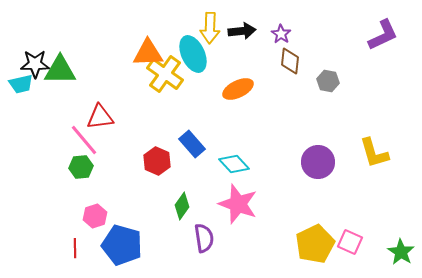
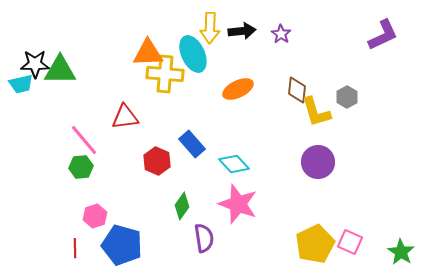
brown diamond: moved 7 px right, 29 px down
yellow cross: rotated 30 degrees counterclockwise
gray hexagon: moved 19 px right, 16 px down; rotated 20 degrees clockwise
red triangle: moved 25 px right
yellow L-shape: moved 58 px left, 41 px up
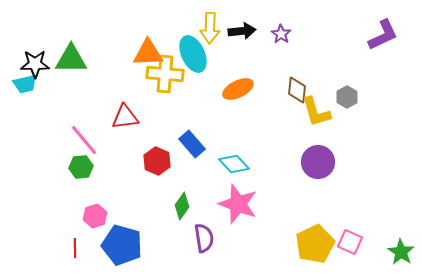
green triangle: moved 11 px right, 11 px up
cyan trapezoid: moved 4 px right
